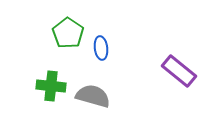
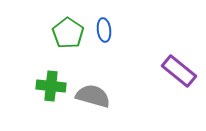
blue ellipse: moved 3 px right, 18 px up
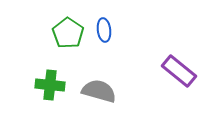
green cross: moved 1 px left, 1 px up
gray semicircle: moved 6 px right, 5 px up
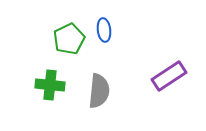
green pentagon: moved 1 px right, 6 px down; rotated 12 degrees clockwise
purple rectangle: moved 10 px left, 5 px down; rotated 72 degrees counterclockwise
gray semicircle: rotated 80 degrees clockwise
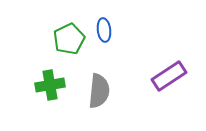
green cross: rotated 16 degrees counterclockwise
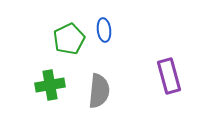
purple rectangle: rotated 72 degrees counterclockwise
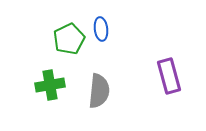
blue ellipse: moved 3 px left, 1 px up
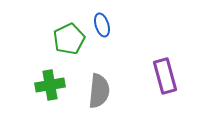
blue ellipse: moved 1 px right, 4 px up; rotated 10 degrees counterclockwise
purple rectangle: moved 4 px left
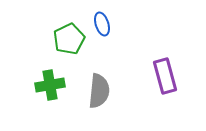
blue ellipse: moved 1 px up
